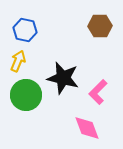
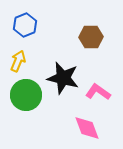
brown hexagon: moved 9 px left, 11 px down
blue hexagon: moved 5 px up; rotated 25 degrees clockwise
pink L-shape: rotated 80 degrees clockwise
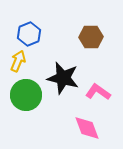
blue hexagon: moved 4 px right, 9 px down
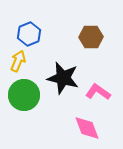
green circle: moved 2 px left
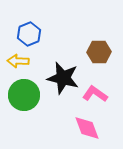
brown hexagon: moved 8 px right, 15 px down
yellow arrow: rotated 110 degrees counterclockwise
pink L-shape: moved 3 px left, 2 px down
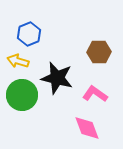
yellow arrow: rotated 15 degrees clockwise
black star: moved 6 px left
green circle: moved 2 px left
